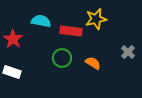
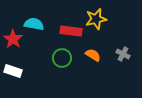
cyan semicircle: moved 7 px left, 3 px down
gray cross: moved 5 px left, 2 px down; rotated 16 degrees counterclockwise
orange semicircle: moved 8 px up
white rectangle: moved 1 px right, 1 px up
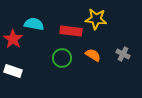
yellow star: rotated 20 degrees clockwise
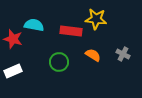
cyan semicircle: moved 1 px down
red star: rotated 18 degrees counterclockwise
green circle: moved 3 px left, 4 px down
white rectangle: rotated 42 degrees counterclockwise
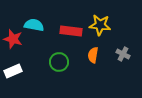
yellow star: moved 4 px right, 6 px down
orange semicircle: rotated 112 degrees counterclockwise
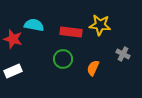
red rectangle: moved 1 px down
orange semicircle: moved 13 px down; rotated 14 degrees clockwise
green circle: moved 4 px right, 3 px up
